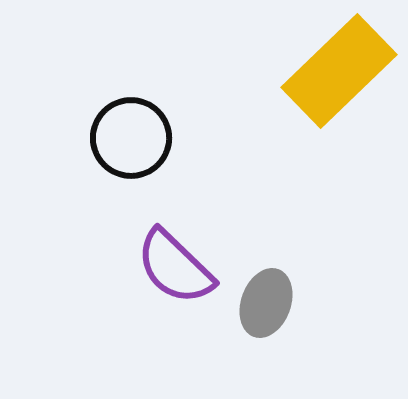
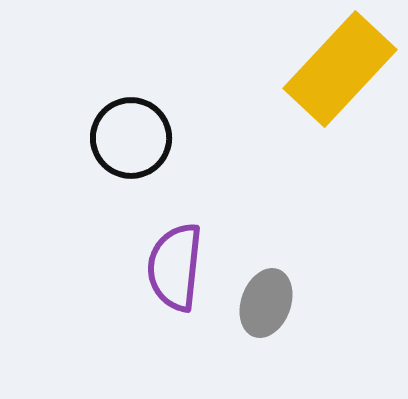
yellow rectangle: moved 1 px right, 2 px up; rotated 3 degrees counterclockwise
purple semicircle: rotated 52 degrees clockwise
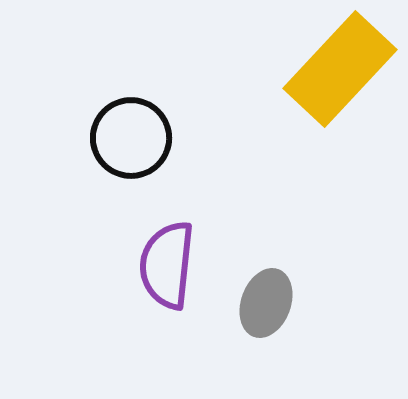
purple semicircle: moved 8 px left, 2 px up
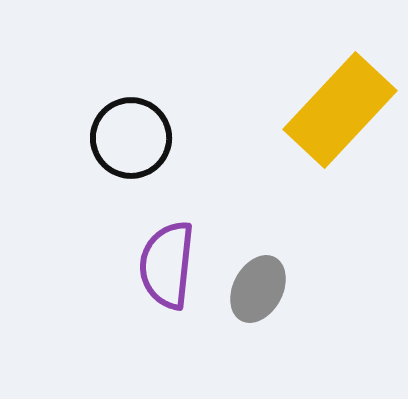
yellow rectangle: moved 41 px down
gray ellipse: moved 8 px left, 14 px up; rotated 8 degrees clockwise
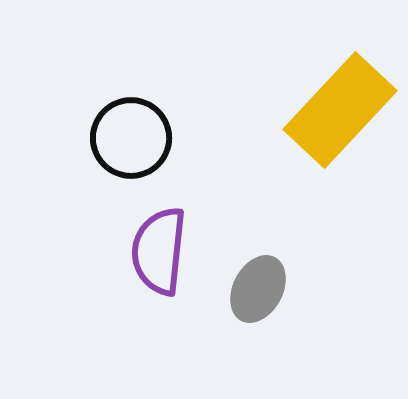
purple semicircle: moved 8 px left, 14 px up
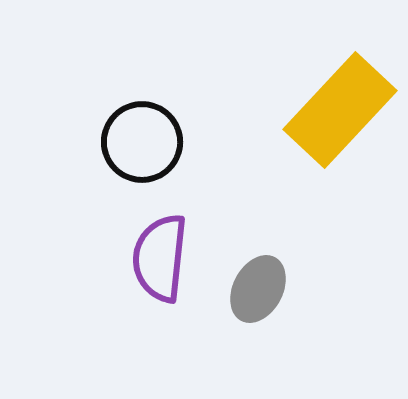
black circle: moved 11 px right, 4 px down
purple semicircle: moved 1 px right, 7 px down
